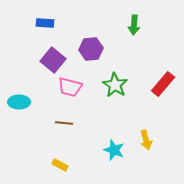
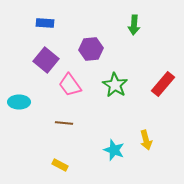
purple square: moved 7 px left
pink trapezoid: moved 2 px up; rotated 40 degrees clockwise
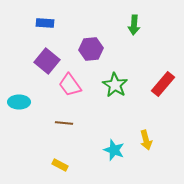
purple square: moved 1 px right, 1 px down
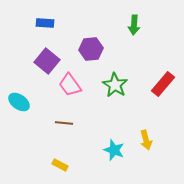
cyan ellipse: rotated 35 degrees clockwise
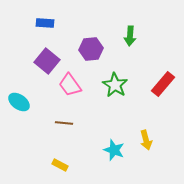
green arrow: moved 4 px left, 11 px down
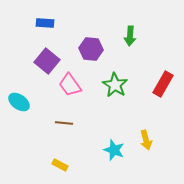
purple hexagon: rotated 10 degrees clockwise
red rectangle: rotated 10 degrees counterclockwise
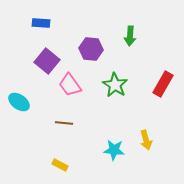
blue rectangle: moved 4 px left
cyan star: rotated 15 degrees counterclockwise
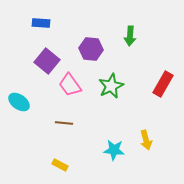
green star: moved 4 px left, 1 px down; rotated 15 degrees clockwise
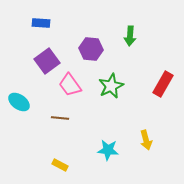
purple square: rotated 15 degrees clockwise
brown line: moved 4 px left, 5 px up
cyan star: moved 6 px left
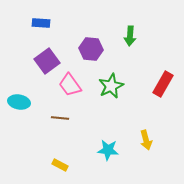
cyan ellipse: rotated 25 degrees counterclockwise
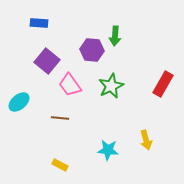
blue rectangle: moved 2 px left
green arrow: moved 15 px left
purple hexagon: moved 1 px right, 1 px down
purple square: rotated 15 degrees counterclockwise
cyan ellipse: rotated 50 degrees counterclockwise
